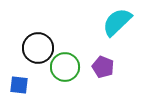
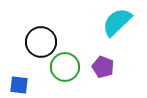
black circle: moved 3 px right, 6 px up
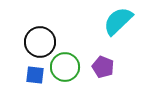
cyan semicircle: moved 1 px right, 1 px up
black circle: moved 1 px left
blue square: moved 16 px right, 10 px up
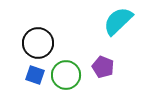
black circle: moved 2 px left, 1 px down
green circle: moved 1 px right, 8 px down
blue square: rotated 12 degrees clockwise
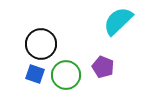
black circle: moved 3 px right, 1 px down
blue square: moved 1 px up
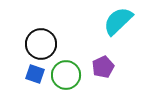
purple pentagon: rotated 25 degrees clockwise
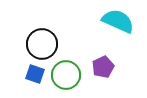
cyan semicircle: rotated 68 degrees clockwise
black circle: moved 1 px right
